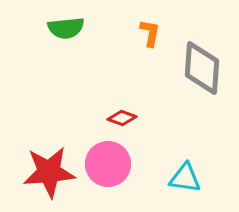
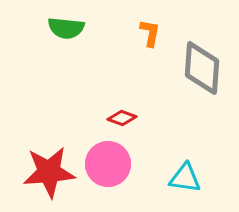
green semicircle: rotated 12 degrees clockwise
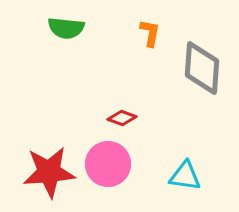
cyan triangle: moved 2 px up
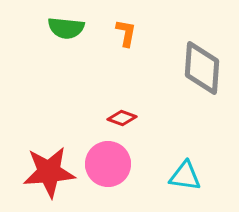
orange L-shape: moved 24 px left
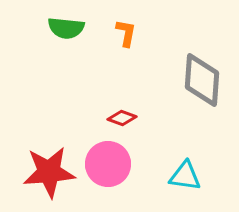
gray diamond: moved 12 px down
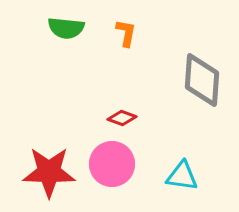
pink circle: moved 4 px right
red star: rotated 6 degrees clockwise
cyan triangle: moved 3 px left
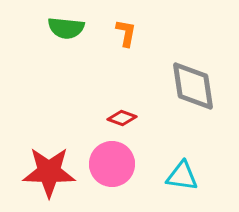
gray diamond: moved 9 px left, 6 px down; rotated 12 degrees counterclockwise
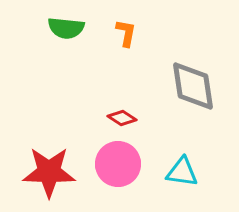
red diamond: rotated 12 degrees clockwise
pink circle: moved 6 px right
cyan triangle: moved 4 px up
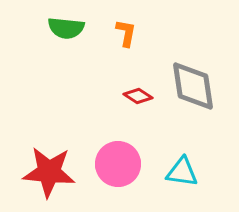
red diamond: moved 16 px right, 22 px up
red star: rotated 4 degrees clockwise
